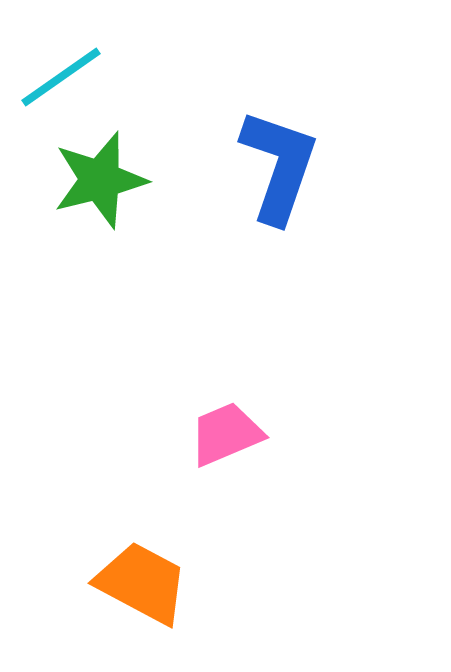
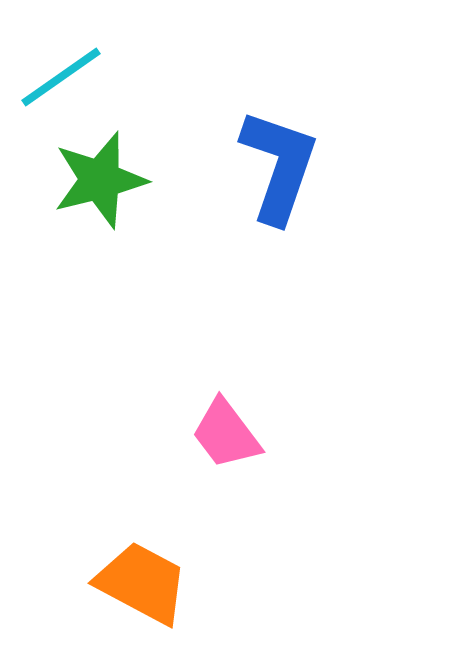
pink trapezoid: rotated 104 degrees counterclockwise
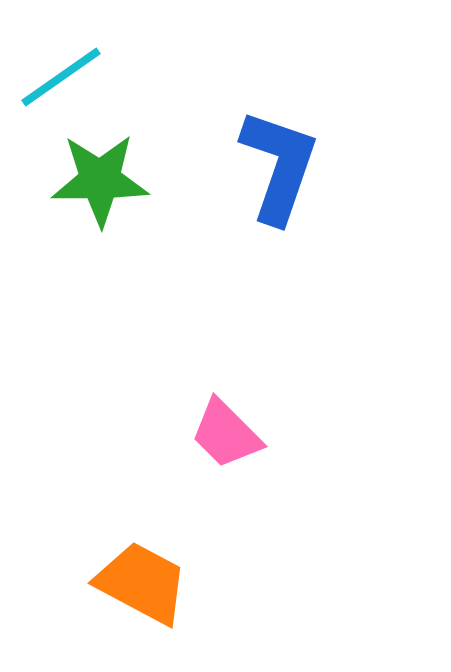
green star: rotated 14 degrees clockwise
pink trapezoid: rotated 8 degrees counterclockwise
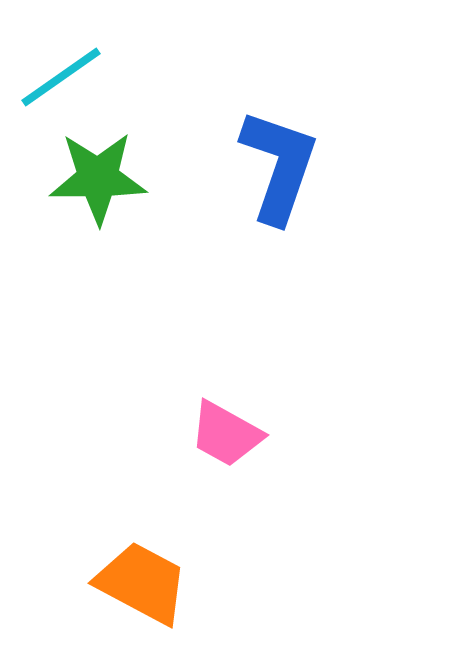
green star: moved 2 px left, 2 px up
pink trapezoid: rotated 16 degrees counterclockwise
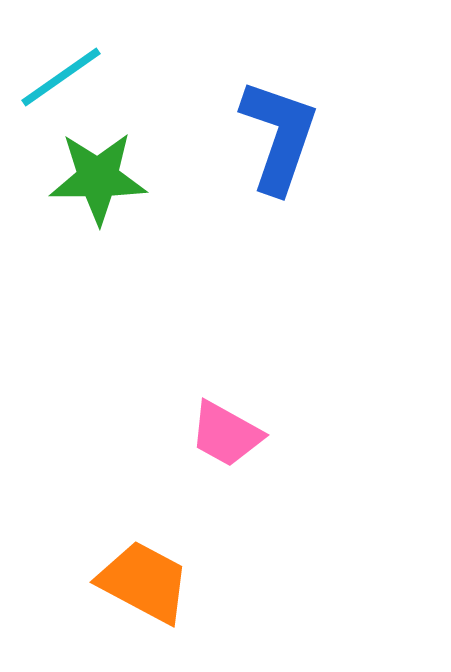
blue L-shape: moved 30 px up
orange trapezoid: moved 2 px right, 1 px up
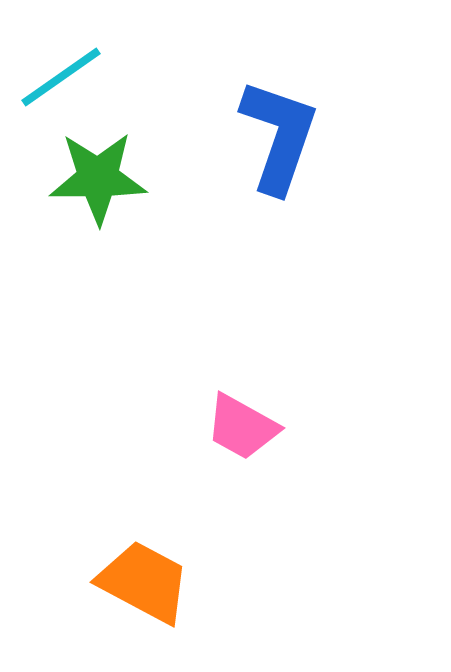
pink trapezoid: moved 16 px right, 7 px up
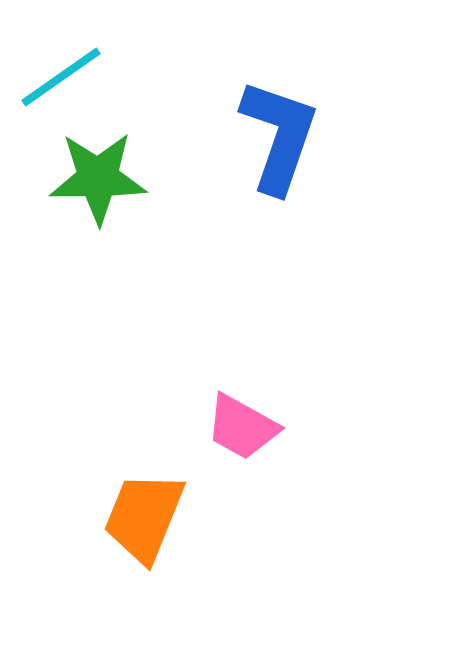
orange trapezoid: moved 65 px up; rotated 96 degrees counterclockwise
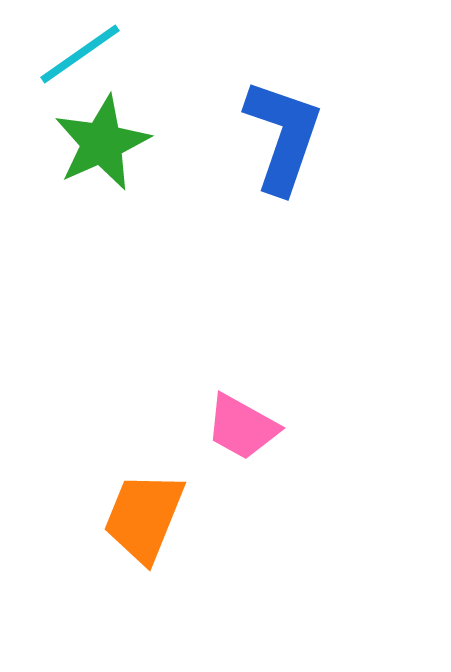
cyan line: moved 19 px right, 23 px up
blue L-shape: moved 4 px right
green star: moved 4 px right, 35 px up; rotated 24 degrees counterclockwise
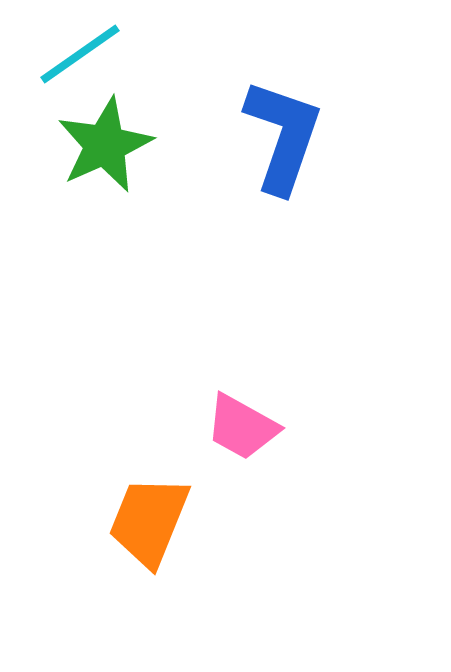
green star: moved 3 px right, 2 px down
orange trapezoid: moved 5 px right, 4 px down
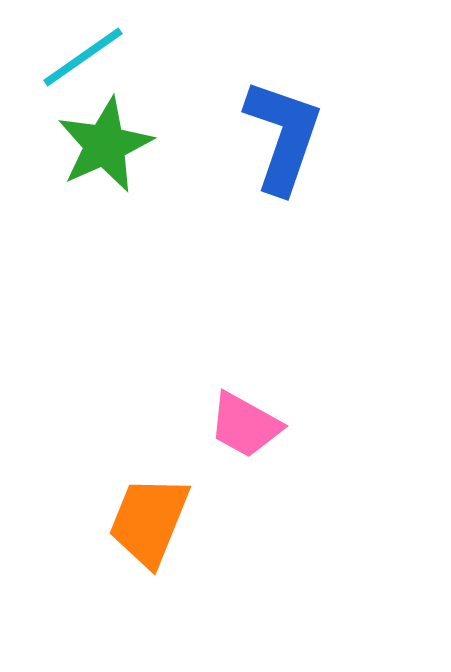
cyan line: moved 3 px right, 3 px down
pink trapezoid: moved 3 px right, 2 px up
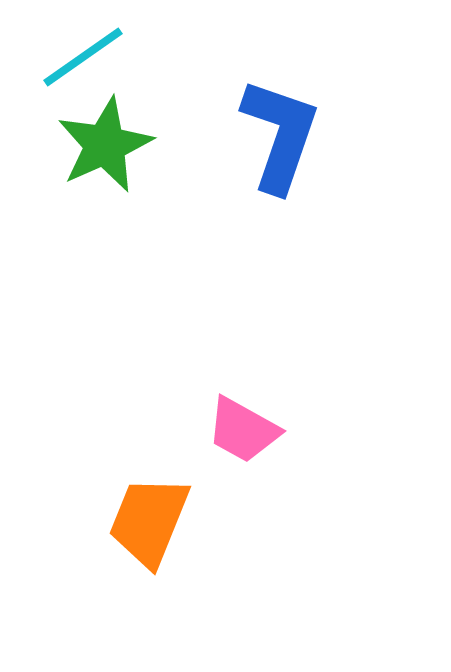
blue L-shape: moved 3 px left, 1 px up
pink trapezoid: moved 2 px left, 5 px down
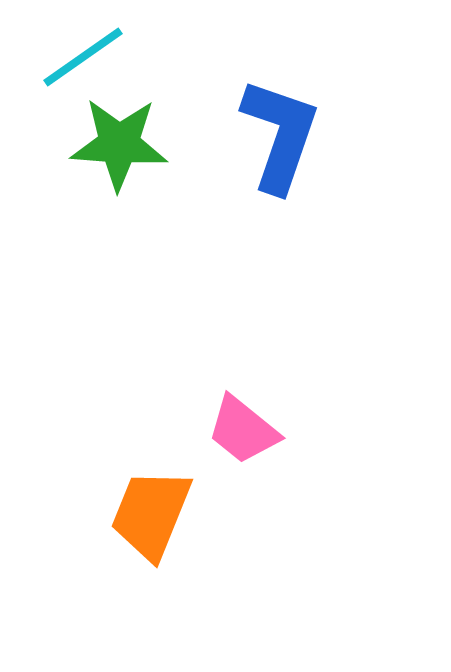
green star: moved 14 px right, 1 px up; rotated 28 degrees clockwise
pink trapezoid: rotated 10 degrees clockwise
orange trapezoid: moved 2 px right, 7 px up
